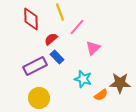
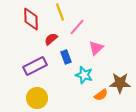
pink triangle: moved 3 px right
blue rectangle: moved 9 px right; rotated 24 degrees clockwise
cyan star: moved 1 px right, 4 px up
yellow circle: moved 2 px left
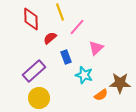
red semicircle: moved 1 px left, 1 px up
purple rectangle: moved 1 px left, 5 px down; rotated 15 degrees counterclockwise
yellow circle: moved 2 px right
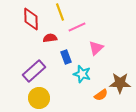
pink line: rotated 24 degrees clockwise
red semicircle: rotated 32 degrees clockwise
cyan star: moved 2 px left, 1 px up
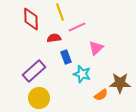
red semicircle: moved 4 px right
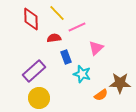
yellow line: moved 3 px left, 1 px down; rotated 24 degrees counterclockwise
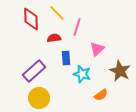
pink line: rotated 48 degrees counterclockwise
pink triangle: moved 1 px right, 1 px down
blue rectangle: moved 1 px down; rotated 16 degrees clockwise
brown star: moved 12 px up; rotated 25 degrees clockwise
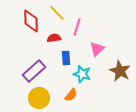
red diamond: moved 2 px down
orange semicircle: moved 30 px left; rotated 16 degrees counterclockwise
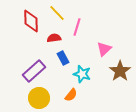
pink triangle: moved 7 px right
blue rectangle: moved 3 px left; rotated 24 degrees counterclockwise
brown star: rotated 10 degrees clockwise
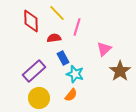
cyan star: moved 7 px left
